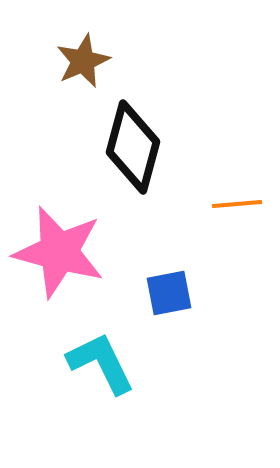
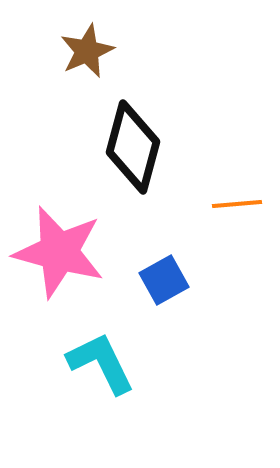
brown star: moved 4 px right, 10 px up
blue square: moved 5 px left, 13 px up; rotated 18 degrees counterclockwise
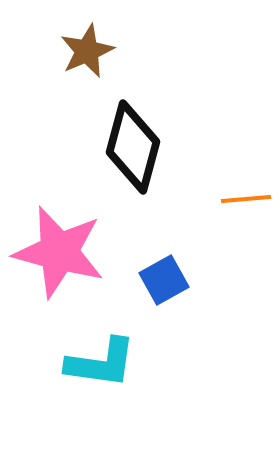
orange line: moved 9 px right, 5 px up
cyan L-shape: rotated 124 degrees clockwise
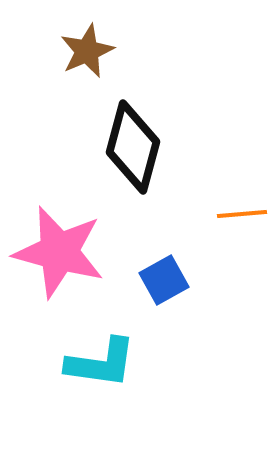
orange line: moved 4 px left, 15 px down
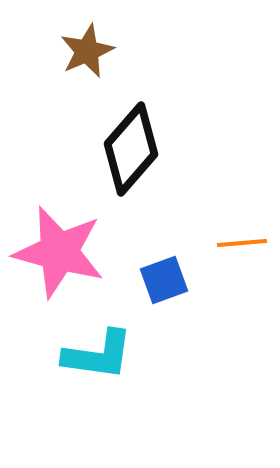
black diamond: moved 2 px left, 2 px down; rotated 26 degrees clockwise
orange line: moved 29 px down
blue square: rotated 9 degrees clockwise
cyan L-shape: moved 3 px left, 8 px up
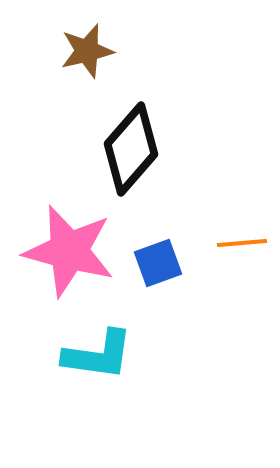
brown star: rotated 10 degrees clockwise
pink star: moved 10 px right, 1 px up
blue square: moved 6 px left, 17 px up
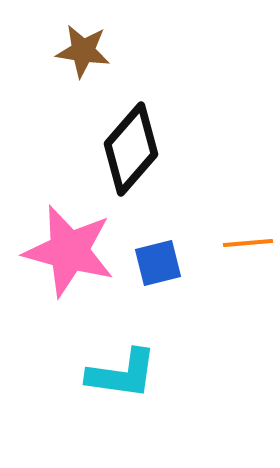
brown star: moved 4 px left; rotated 22 degrees clockwise
orange line: moved 6 px right
blue square: rotated 6 degrees clockwise
cyan L-shape: moved 24 px right, 19 px down
